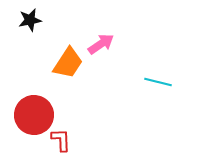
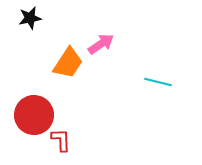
black star: moved 2 px up
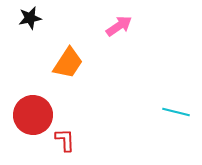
pink arrow: moved 18 px right, 18 px up
cyan line: moved 18 px right, 30 px down
red circle: moved 1 px left
red L-shape: moved 4 px right
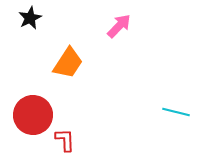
black star: rotated 15 degrees counterclockwise
pink arrow: rotated 12 degrees counterclockwise
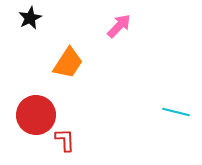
red circle: moved 3 px right
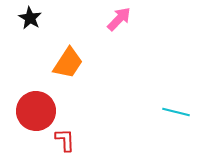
black star: rotated 15 degrees counterclockwise
pink arrow: moved 7 px up
red circle: moved 4 px up
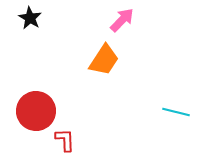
pink arrow: moved 3 px right, 1 px down
orange trapezoid: moved 36 px right, 3 px up
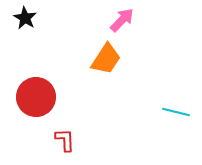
black star: moved 5 px left
orange trapezoid: moved 2 px right, 1 px up
red circle: moved 14 px up
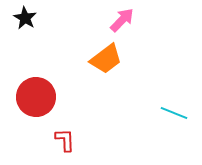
orange trapezoid: rotated 20 degrees clockwise
cyan line: moved 2 px left, 1 px down; rotated 8 degrees clockwise
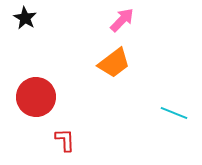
orange trapezoid: moved 8 px right, 4 px down
